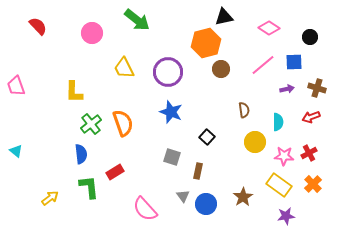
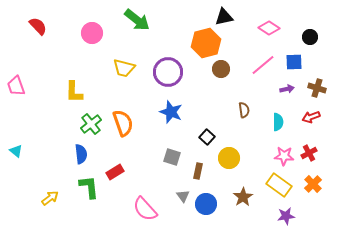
yellow trapezoid: rotated 50 degrees counterclockwise
yellow circle: moved 26 px left, 16 px down
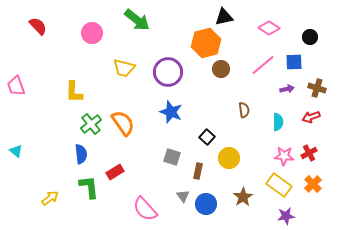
orange semicircle: rotated 16 degrees counterclockwise
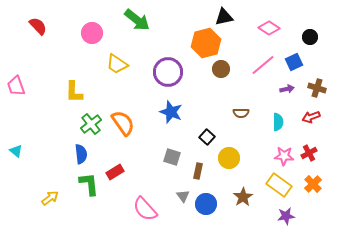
blue square: rotated 24 degrees counterclockwise
yellow trapezoid: moved 7 px left, 4 px up; rotated 20 degrees clockwise
brown semicircle: moved 3 px left, 3 px down; rotated 98 degrees clockwise
green L-shape: moved 3 px up
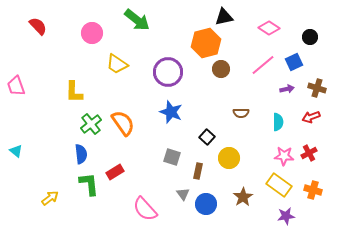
orange cross: moved 6 px down; rotated 30 degrees counterclockwise
gray triangle: moved 2 px up
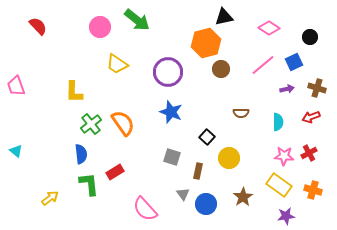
pink circle: moved 8 px right, 6 px up
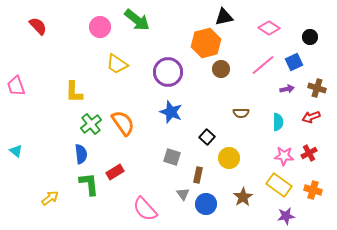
brown rectangle: moved 4 px down
